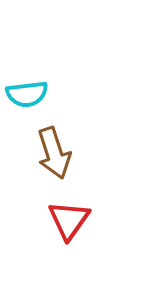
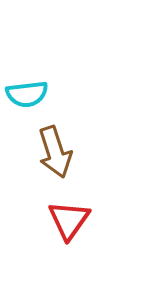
brown arrow: moved 1 px right, 1 px up
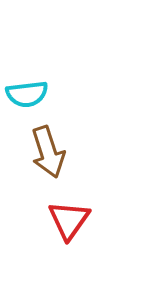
brown arrow: moved 7 px left
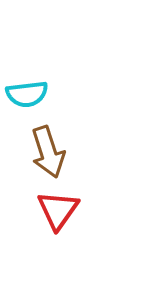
red triangle: moved 11 px left, 10 px up
